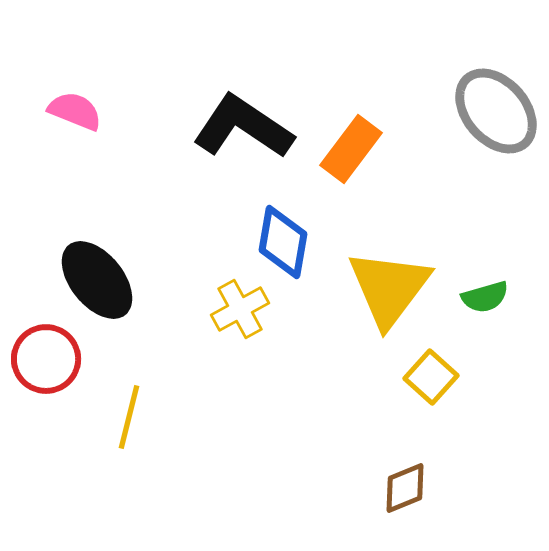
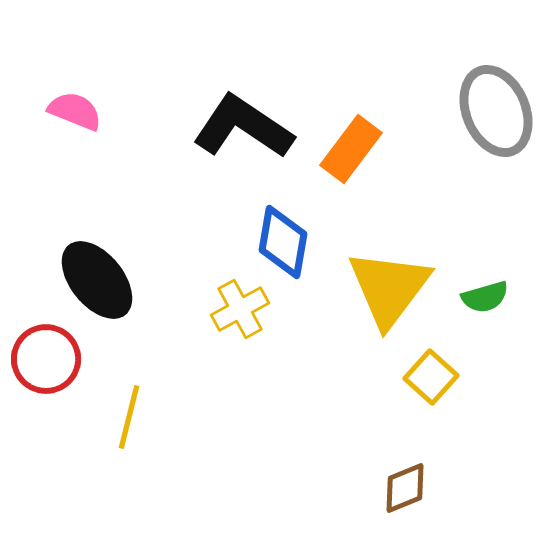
gray ellipse: rotated 18 degrees clockwise
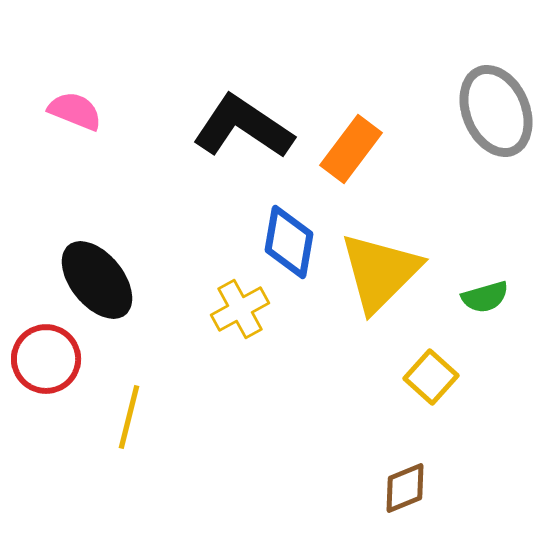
blue diamond: moved 6 px right
yellow triangle: moved 9 px left, 16 px up; rotated 8 degrees clockwise
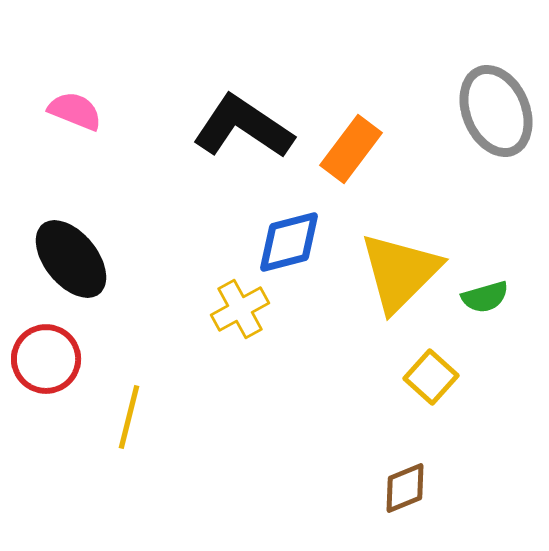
blue diamond: rotated 66 degrees clockwise
yellow triangle: moved 20 px right
black ellipse: moved 26 px left, 21 px up
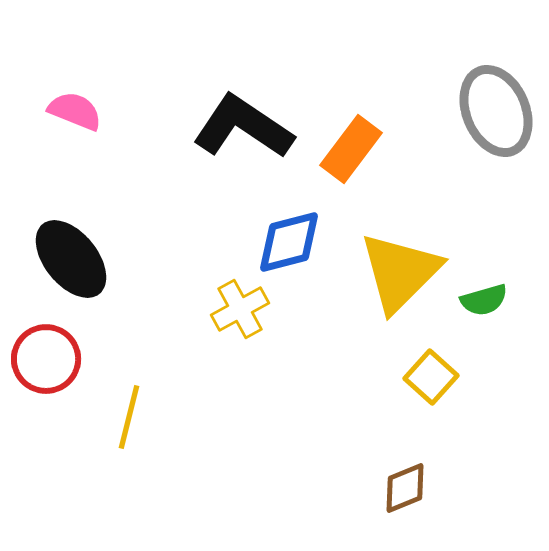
green semicircle: moved 1 px left, 3 px down
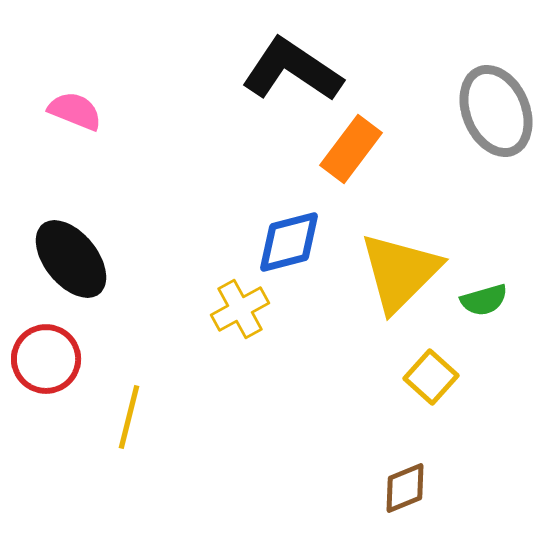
black L-shape: moved 49 px right, 57 px up
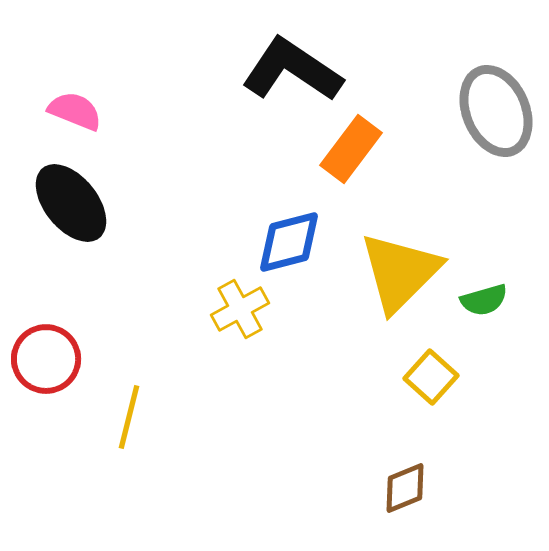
black ellipse: moved 56 px up
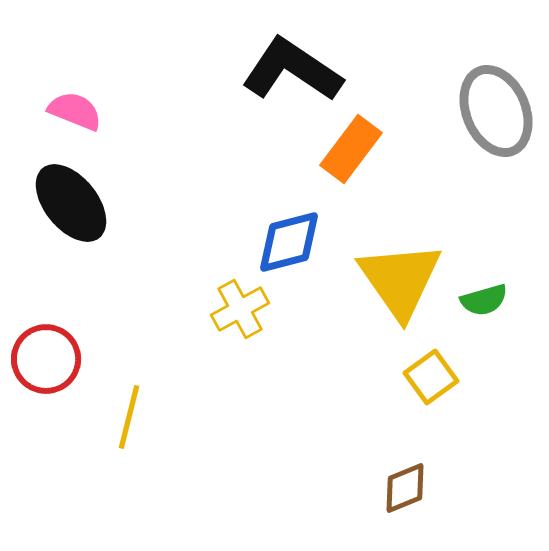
yellow triangle: moved 8 px down; rotated 20 degrees counterclockwise
yellow square: rotated 12 degrees clockwise
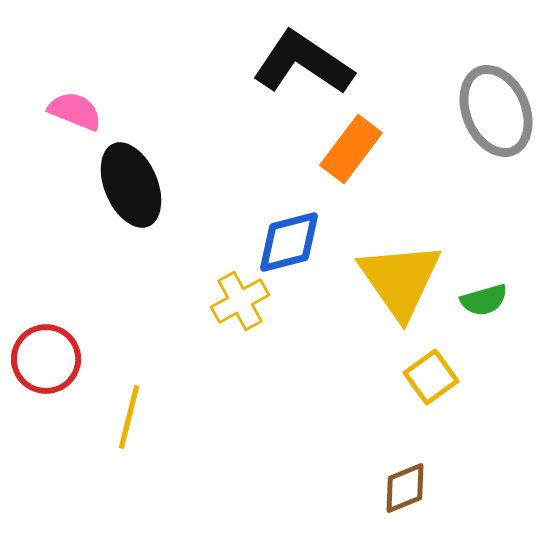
black L-shape: moved 11 px right, 7 px up
black ellipse: moved 60 px right, 18 px up; rotated 16 degrees clockwise
yellow cross: moved 8 px up
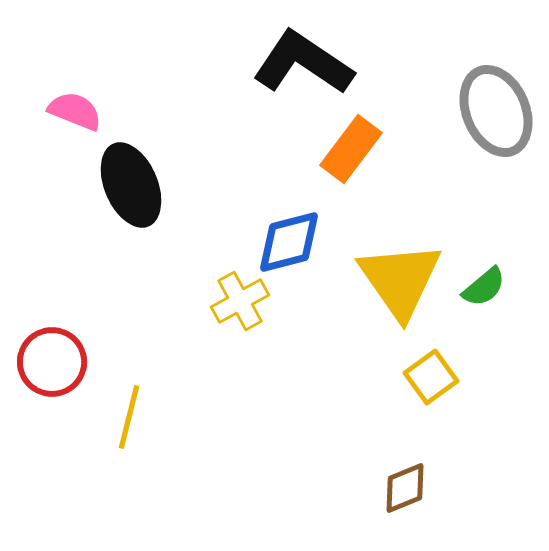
green semicircle: moved 13 px up; rotated 24 degrees counterclockwise
red circle: moved 6 px right, 3 px down
